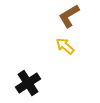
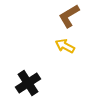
yellow arrow: rotated 12 degrees counterclockwise
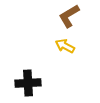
black cross: rotated 30 degrees clockwise
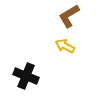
black cross: moved 2 px left, 7 px up; rotated 25 degrees clockwise
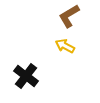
black cross: rotated 15 degrees clockwise
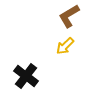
yellow arrow: rotated 72 degrees counterclockwise
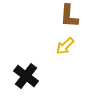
brown L-shape: rotated 55 degrees counterclockwise
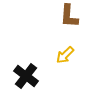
yellow arrow: moved 9 px down
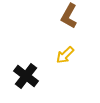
brown L-shape: rotated 25 degrees clockwise
